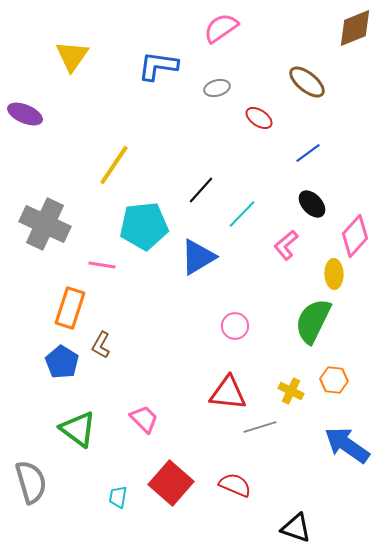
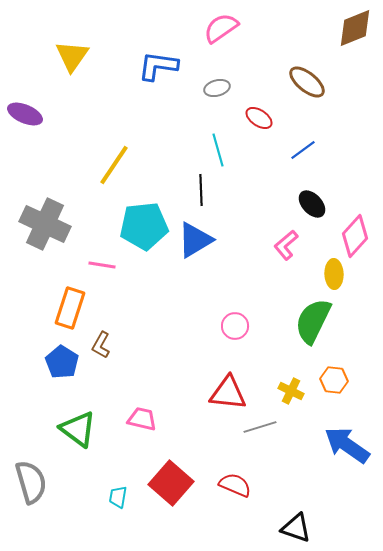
blue line: moved 5 px left, 3 px up
black line: rotated 44 degrees counterclockwise
cyan line: moved 24 px left, 64 px up; rotated 60 degrees counterclockwise
blue triangle: moved 3 px left, 17 px up
pink trapezoid: moved 2 px left; rotated 32 degrees counterclockwise
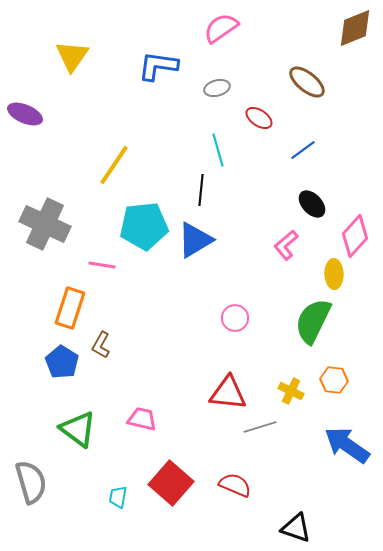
black line: rotated 8 degrees clockwise
pink circle: moved 8 px up
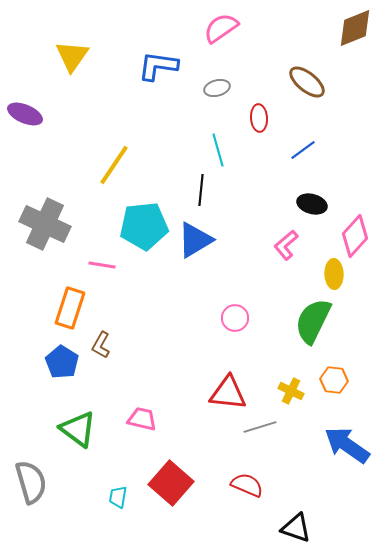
red ellipse: rotated 52 degrees clockwise
black ellipse: rotated 32 degrees counterclockwise
red semicircle: moved 12 px right
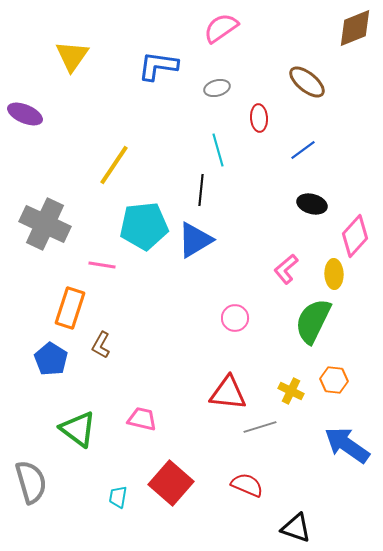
pink L-shape: moved 24 px down
blue pentagon: moved 11 px left, 3 px up
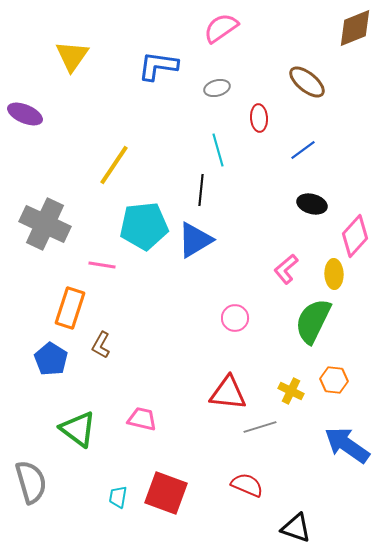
red square: moved 5 px left, 10 px down; rotated 21 degrees counterclockwise
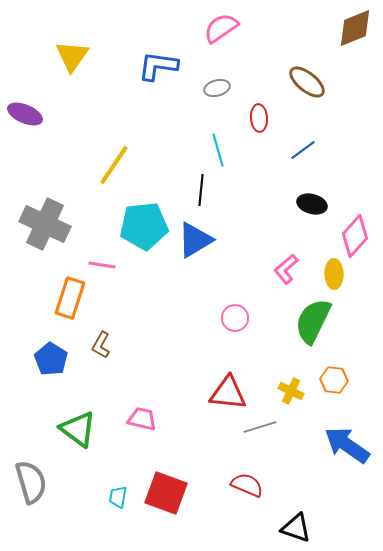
orange rectangle: moved 10 px up
